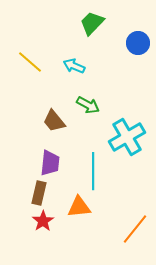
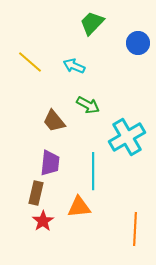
brown rectangle: moved 3 px left
orange line: rotated 36 degrees counterclockwise
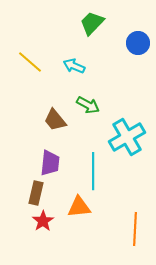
brown trapezoid: moved 1 px right, 1 px up
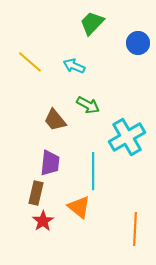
orange triangle: rotated 45 degrees clockwise
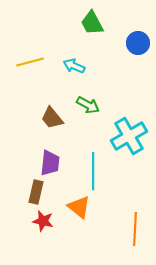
green trapezoid: rotated 72 degrees counterclockwise
yellow line: rotated 56 degrees counterclockwise
brown trapezoid: moved 3 px left, 2 px up
cyan cross: moved 2 px right, 1 px up
brown rectangle: moved 1 px up
red star: rotated 25 degrees counterclockwise
